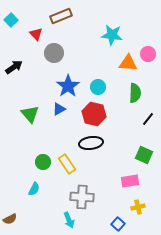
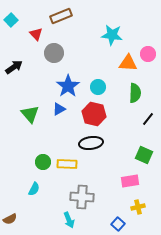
yellow rectangle: rotated 54 degrees counterclockwise
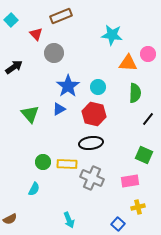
gray cross: moved 10 px right, 19 px up; rotated 20 degrees clockwise
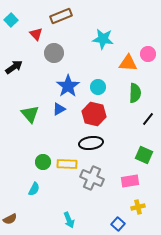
cyan star: moved 9 px left, 4 px down
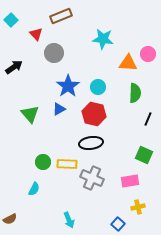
black line: rotated 16 degrees counterclockwise
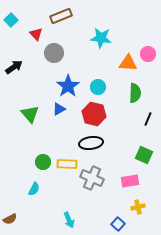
cyan star: moved 2 px left, 1 px up
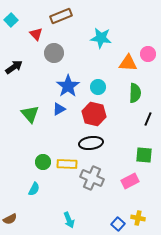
green square: rotated 18 degrees counterclockwise
pink rectangle: rotated 18 degrees counterclockwise
yellow cross: moved 11 px down; rotated 24 degrees clockwise
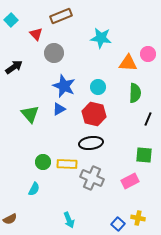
blue star: moved 4 px left; rotated 15 degrees counterclockwise
